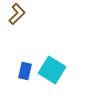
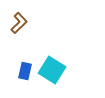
brown L-shape: moved 2 px right, 9 px down
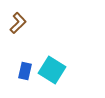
brown L-shape: moved 1 px left
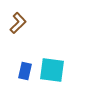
cyan square: rotated 24 degrees counterclockwise
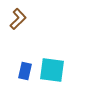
brown L-shape: moved 4 px up
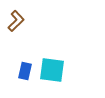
brown L-shape: moved 2 px left, 2 px down
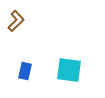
cyan square: moved 17 px right
